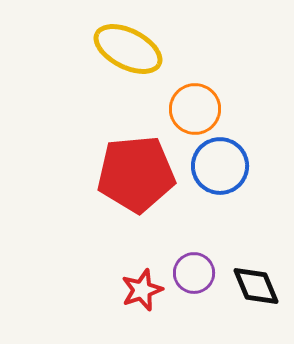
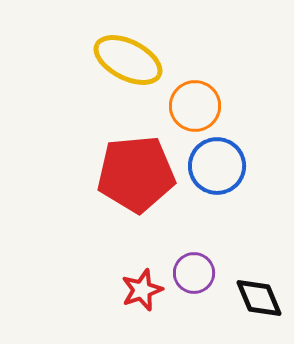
yellow ellipse: moved 11 px down
orange circle: moved 3 px up
blue circle: moved 3 px left
black diamond: moved 3 px right, 12 px down
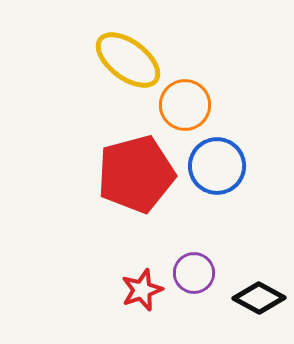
yellow ellipse: rotated 10 degrees clockwise
orange circle: moved 10 px left, 1 px up
red pentagon: rotated 10 degrees counterclockwise
black diamond: rotated 39 degrees counterclockwise
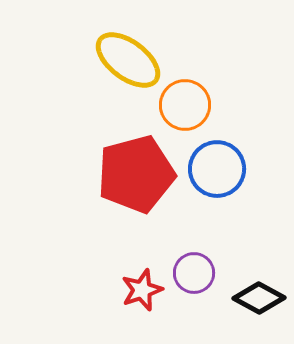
blue circle: moved 3 px down
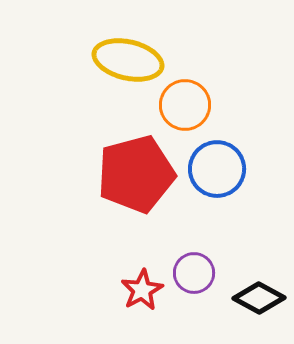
yellow ellipse: rotated 24 degrees counterclockwise
red star: rotated 9 degrees counterclockwise
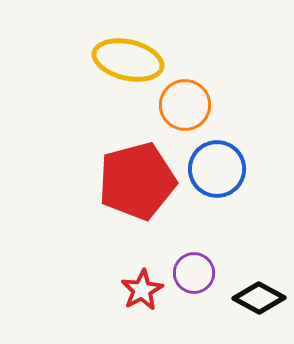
red pentagon: moved 1 px right, 7 px down
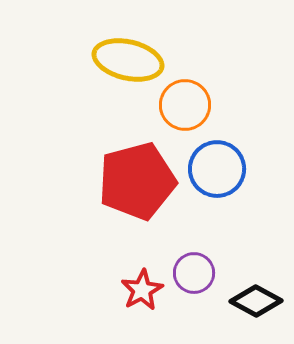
black diamond: moved 3 px left, 3 px down
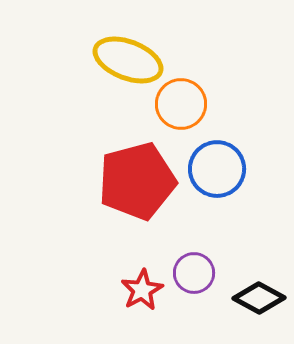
yellow ellipse: rotated 8 degrees clockwise
orange circle: moved 4 px left, 1 px up
black diamond: moved 3 px right, 3 px up
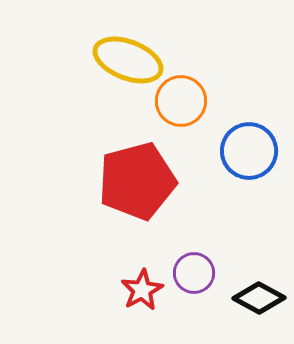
orange circle: moved 3 px up
blue circle: moved 32 px right, 18 px up
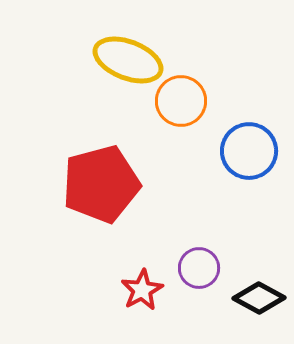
red pentagon: moved 36 px left, 3 px down
purple circle: moved 5 px right, 5 px up
